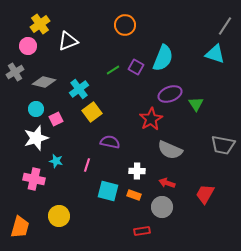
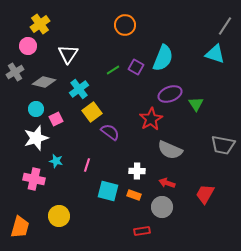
white triangle: moved 13 px down; rotated 35 degrees counterclockwise
purple semicircle: moved 10 px up; rotated 24 degrees clockwise
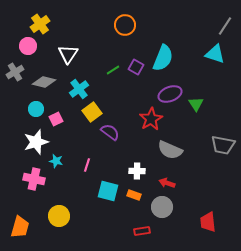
white star: moved 4 px down
red trapezoid: moved 3 px right, 28 px down; rotated 35 degrees counterclockwise
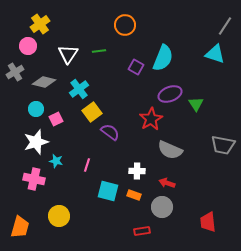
green line: moved 14 px left, 19 px up; rotated 24 degrees clockwise
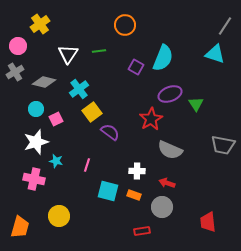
pink circle: moved 10 px left
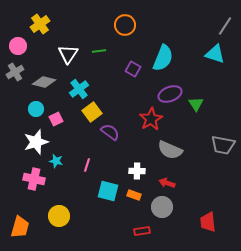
purple square: moved 3 px left, 2 px down
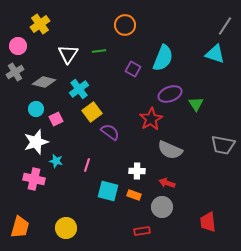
yellow circle: moved 7 px right, 12 px down
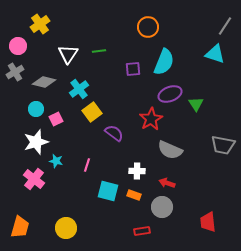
orange circle: moved 23 px right, 2 px down
cyan semicircle: moved 1 px right, 4 px down
purple square: rotated 35 degrees counterclockwise
purple semicircle: moved 4 px right, 1 px down
pink cross: rotated 25 degrees clockwise
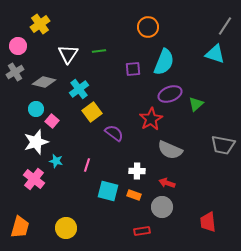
green triangle: rotated 21 degrees clockwise
pink square: moved 4 px left, 2 px down; rotated 24 degrees counterclockwise
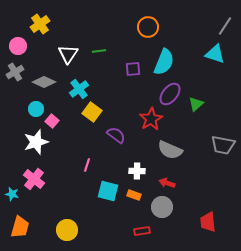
gray diamond: rotated 10 degrees clockwise
purple ellipse: rotated 30 degrees counterclockwise
yellow square: rotated 18 degrees counterclockwise
purple semicircle: moved 2 px right, 2 px down
cyan star: moved 44 px left, 33 px down
yellow circle: moved 1 px right, 2 px down
